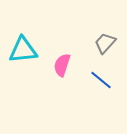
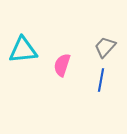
gray trapezoid: moved 4 px down
blue line: rotated 60 degrees clockwise
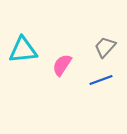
pink semicircle: rotated 15 degrees clockwise
blue line: rotated 60 degrees clockwise
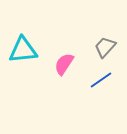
pink semicircle: moved 2 px right, 1 px up
blue line: rotated 15 degrees counterclockwise
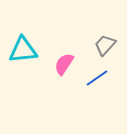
gray trapezoid: moved 2 px up
blue line: moved 4 px left, 2 px up
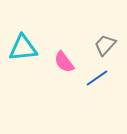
cyan triangle: moved 2 px up
pink semicircle: moved 2 px up; rotated 70 degrees counterclockwise
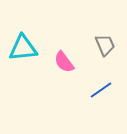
gray trapezoid: rotated 115 degrees clockwise
blue line: moved 4 px right, 12 px down
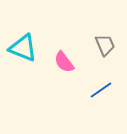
cyan triangle: rotated 28 degrees clockwise
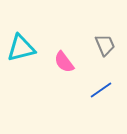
cyan triangle: moved 2 px left; rotated 36 degrees counterclockwise
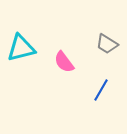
gray trapezoid: moved 2 px right, 1 px up; rotated 145 degrees clockwise
blue line: rotated 25 degrees counterclockwise
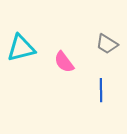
blue line: rotated 30 degrees counterclockwise
